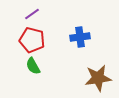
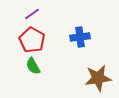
red pentagon: rotated 15 degrees clockwise
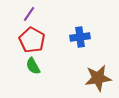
purple line: moved 3 px left; rotated 21 degrees counterclockwise
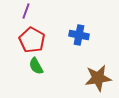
purple line: moved 3 px left, 3 px up; rotated 14 degrees counterclockwise
blue cross: moved 1 px left, 2 px up; rotated 18 degrees clockwise
green semicircle: moved 3 px right
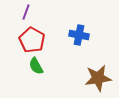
purple line: moved 1 px down
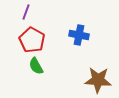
brown star: moved 2 px down; rotated 12 degrees clockwise
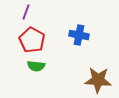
green semicircle: rotated 54 degrees counterclockwise
